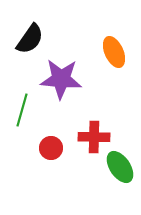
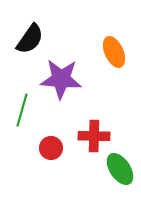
red cross: moved 1 px up
green ellipse: moved 2 px down
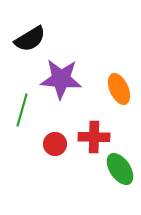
black semicircle: rotated 24 degrees clockwise
orange ellipse: moved 5 px right, 37 px down
red cross: moved 1 px down
red circle: moved 4 px right, 4 px up
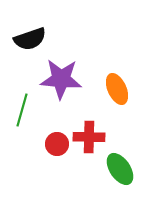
black semicircle: rotated 12 degrees clockwise
orange ellipse: moved 2 px left
red cross: moved 5 px left
red circle: moved 2 px right
